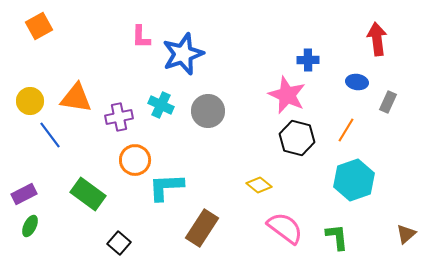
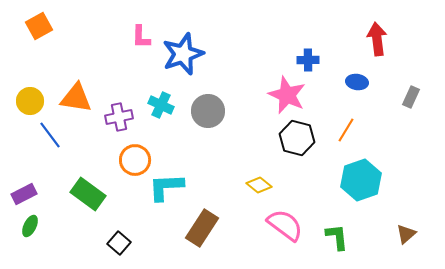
gray rectangle: moved 23 px right, 5 px up
cyan hexagon: moved 7 px right
pink semicircle: moved 3 px up
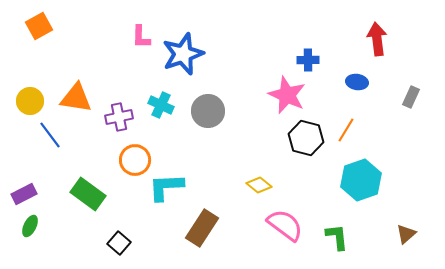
black hexagon: moved 9 px right
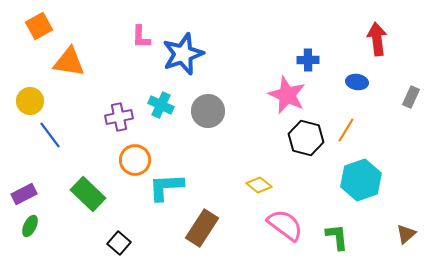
orange triangle: moved 7 px left, 36 px up
green rectangle: rotated 8 degrees clockwise
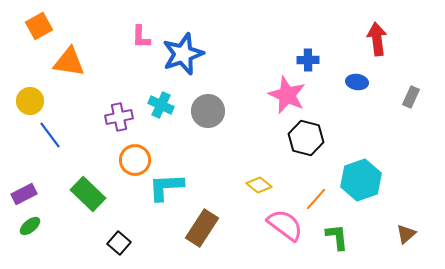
orange line: moved 30 px left, 69 px down; rotated 10 degrees clockwise
green ellipse: rotated 25 degrees clockwise
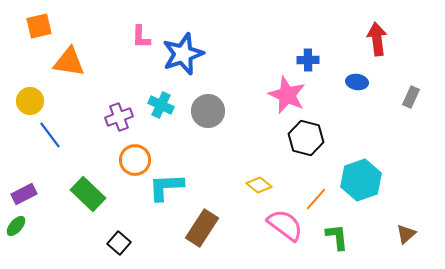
orange square: rotated 16 degrees clockwise
purple cross: rotated 8 degrees counterclockwise
green ellipse: moved 14 px left; rotated 10 degrees counterclockwise
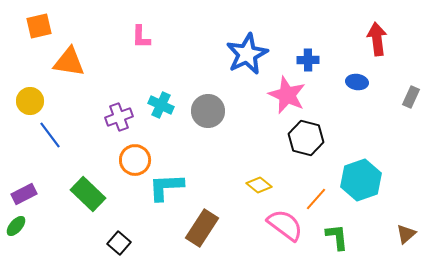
blue star: moved 64 px right; rotated 6 degrees counterclockwise
